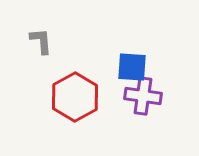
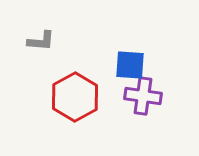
gray L-shape: rotated 100 degrees clockwise
blue square: moved 2 px left, 2 px up
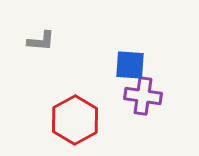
red hexagon: moved 23 px down
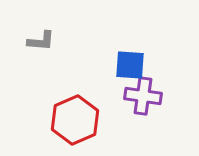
red hexagon: rotated 6 degrees clockwise
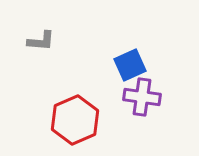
blue square: rotated 28 degrees counterclockwise
purple cross: moved 1 px left, 1 px down
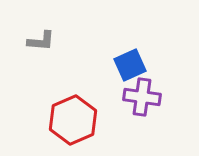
red hexagon: moved 2 px left
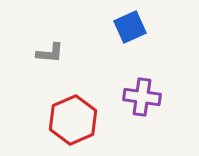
gray L-shape: moved 9 px right, 12 px down
blue square: moved 38 px up
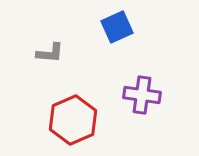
blue square: moved 13 px left
purple cross: moved 2 px up
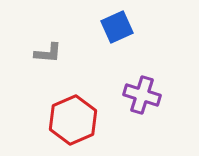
gray L-shape: moved 2 px left
purple cross: rotated 9 degrees clockwise
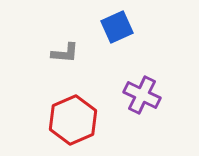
gray L-shape: moved 17 px right
purple cross: rotated 9 degrees clockwise
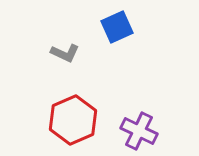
gray L-shape: rotated 20 degrees clockwise
purple cross: moved 3 px left, 36 px down
